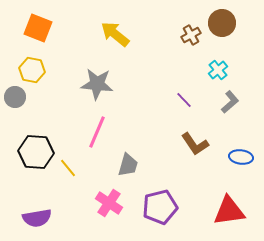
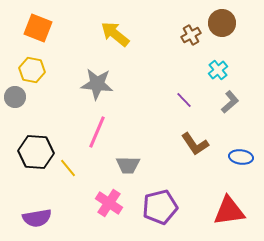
gray trapezoid: rotated 75 degrees clockwise
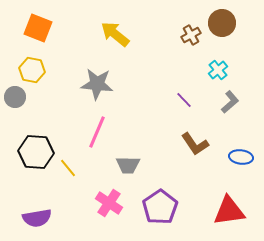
purple pentagon: rotated 20 degrees counterclockwise
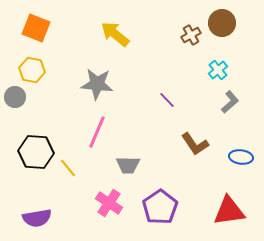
orange square: moved 2 px left
purple line: moved 17 px left
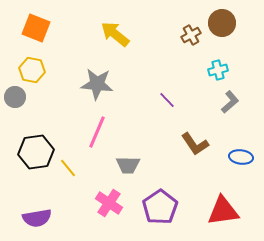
cyan cross: rotated 24 degrees clockwise
black hexagon: rotated 12 degrees counterclockwise
red triangle: moved 6 px left
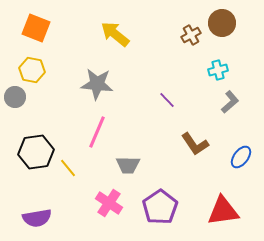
blue ellipse: rotated 60 degrees counterclockwise
